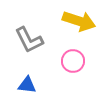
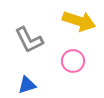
blue triangle: rotated 24 degrees counterclockwise
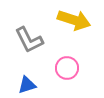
yellow arrow: moved 5 px left, 1 px up
pink circle: moved 6 px left, 7 px down
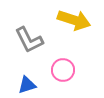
pink circle: moved 4 px left, 2 px down
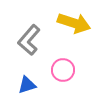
yellow arrow: moved 3 px down
gray L-shape: rotated 68 degrees clockwise
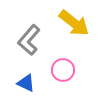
yellow arrow: rotated 20 degrees clockwise
blue triangle: moved 1 px left, 2 px up; rotated 42 degrees clockwise
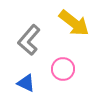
pink circle: moved 1 px up
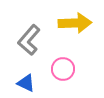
yellow arrow: moved 1 px right; rotated 40 degrees counterclockwise
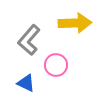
pink circle: moved 7 px left, 4 px up
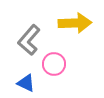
pink circle: moved 2 px left, 1 px up
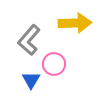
blue triangle: moved 5 px right, 3 px up; rotated 36 degrees clockwise
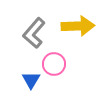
yellow arrow: moved 3 px right, 3 px down
gray L-shape: moved 5 px right, 7 px up
